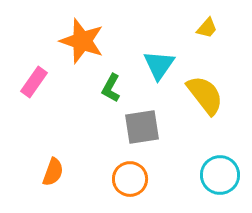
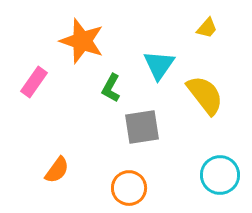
orange semicircle: moved 4 px right, 2 px up; rotated 16 degrees clockwise
orange circle: moved 1 px left, 9 px down
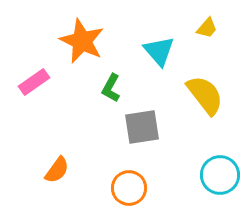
orange star: rotated 6 degrees clockwise
cyan triangle: moved 14 px up; rotated 16 degrees counterclockwise
pink rectangle: rotated 20 degrees clockwise
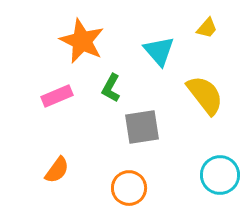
pink rectangle: moved 23 px right, 14 px down; rotated 12 degrees clockwise
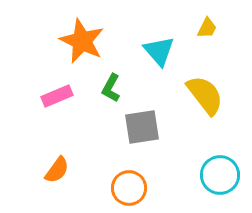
yellow trapezoid: rotated 15 degrees counterclockwise
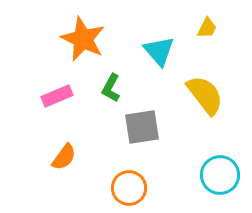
orange star: moved 1 px right, 2 px up
orange semicircle: moved 7 px right, 13 px up
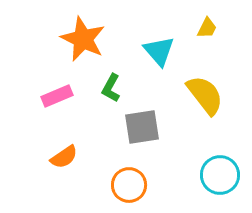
orange semicircle: rotated 20 degrees clockwise
orange circle: moved 3 px up
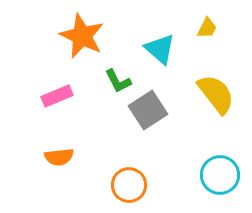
orange star: moved 1 px left, 3 px up
cyan triangle: moved 1 px right, 2 px up; rotated 8 degrees counterclockwise
green L-shape: moved 7 px right, 7 px up; rotated 56 degrees counterclockwise
yellow semicircle: moved 11 px right, 1 px up
gray square: moved 6 px right, 17 px up; rotated 24 degrees counterclockwise
orange semicircle: moved 5 px left; rotated 28 degrees clockwise
